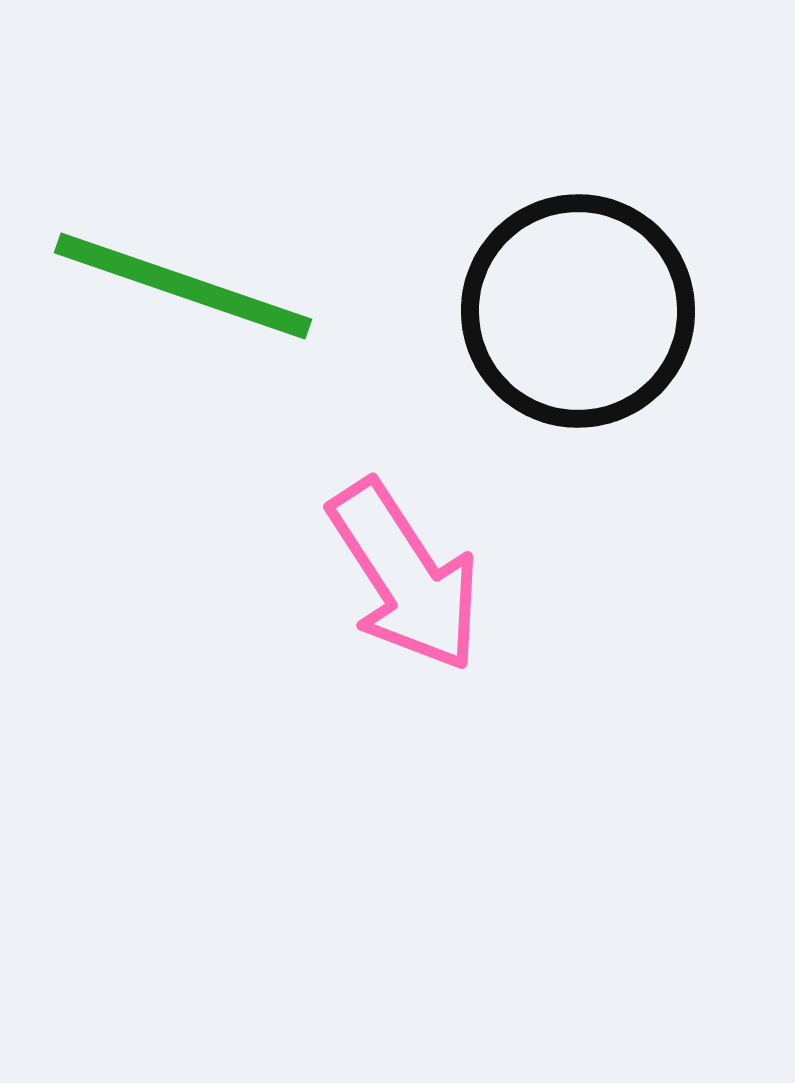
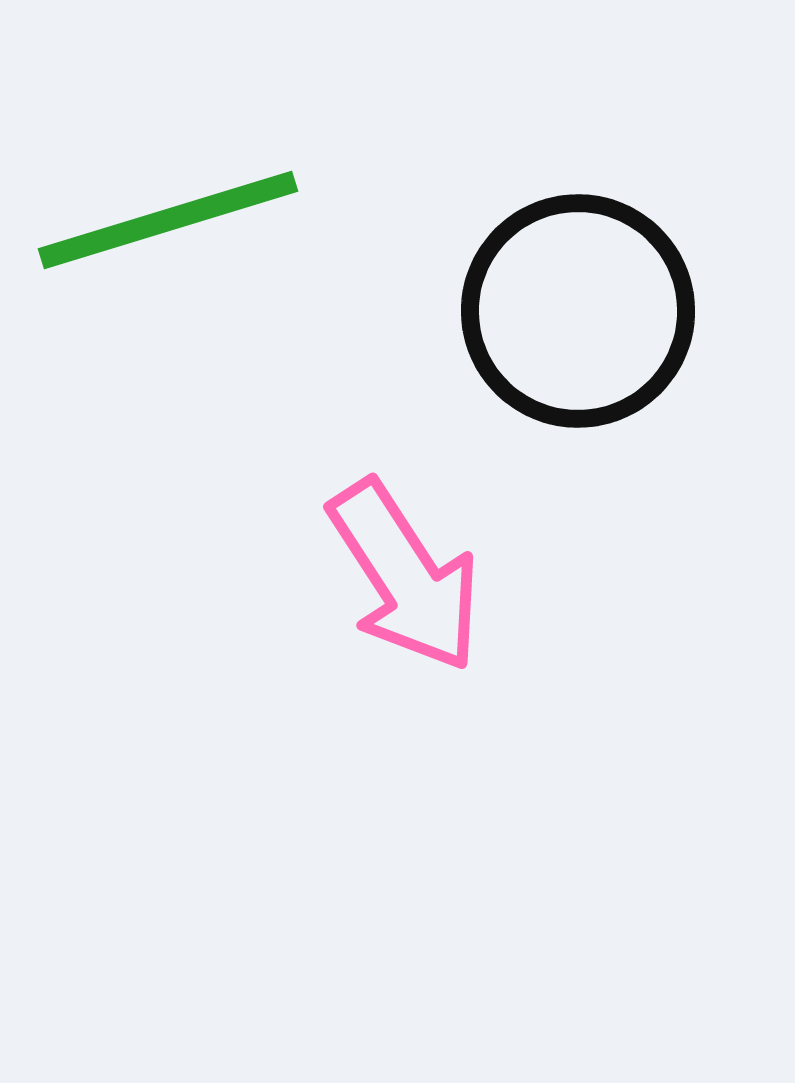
green line: moved 15 px left, 66 px up; rotated 36 degrees counterclockwise
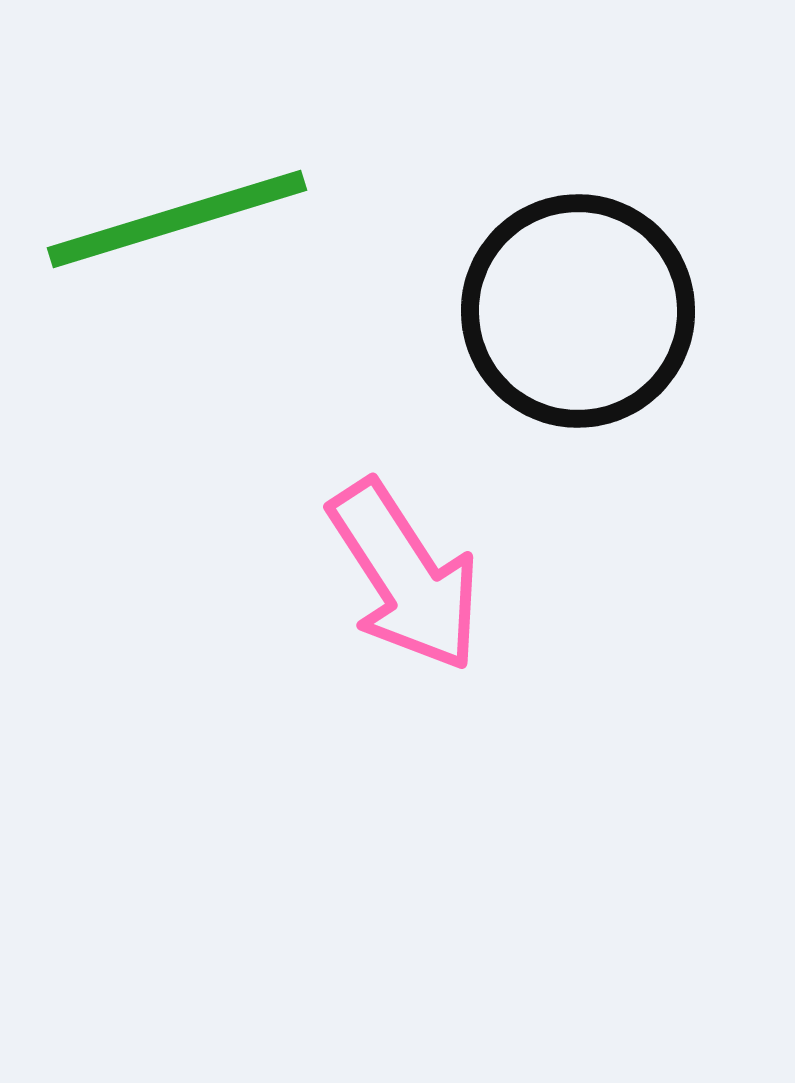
green line: moved 9 px right, 1 px up
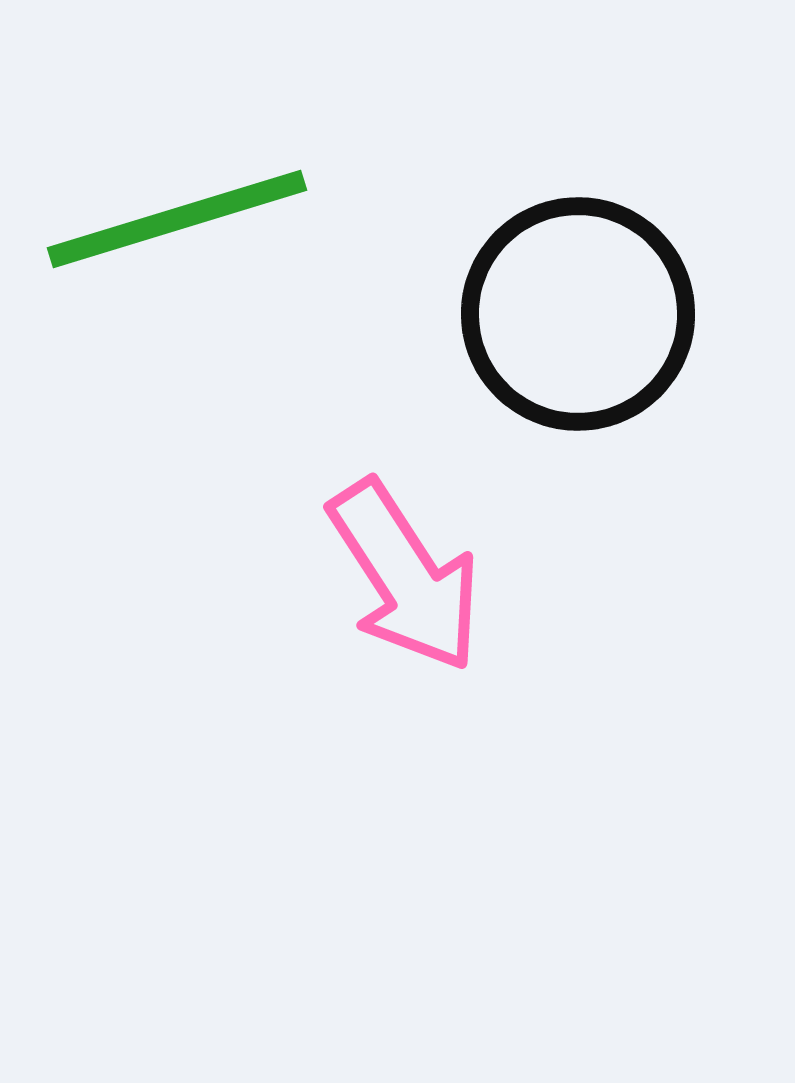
black circle: moved 3 px down
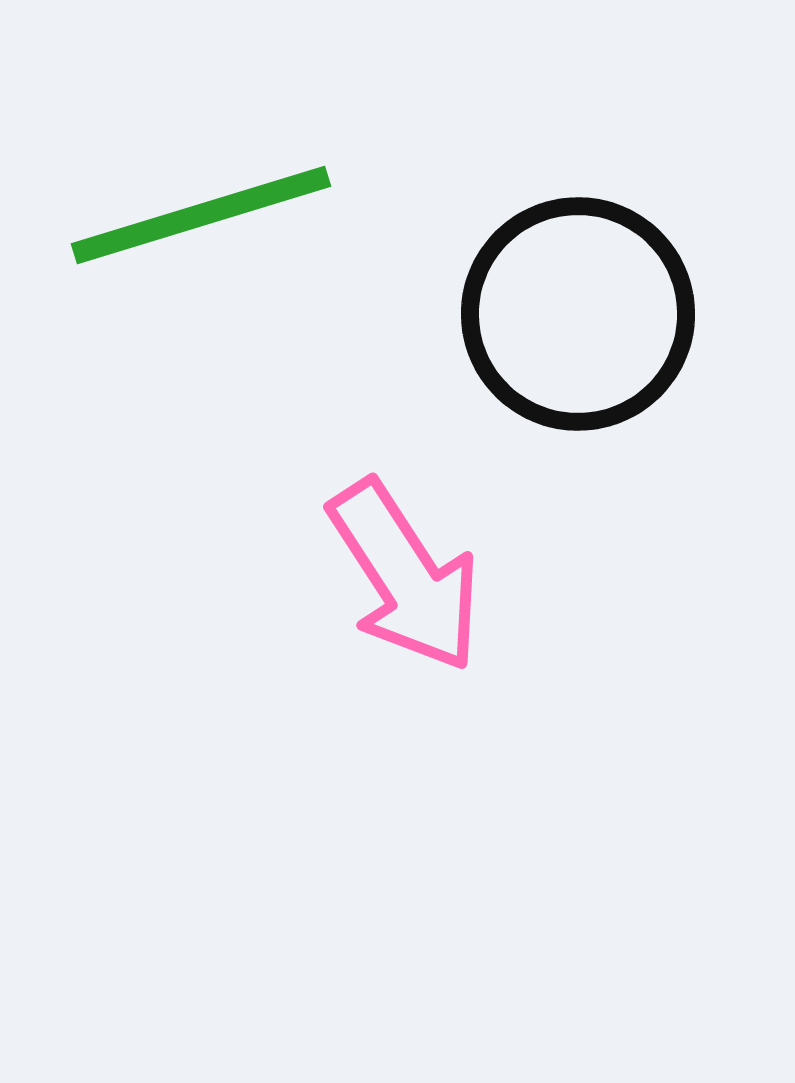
green line: moved 24 px right, 4 px up
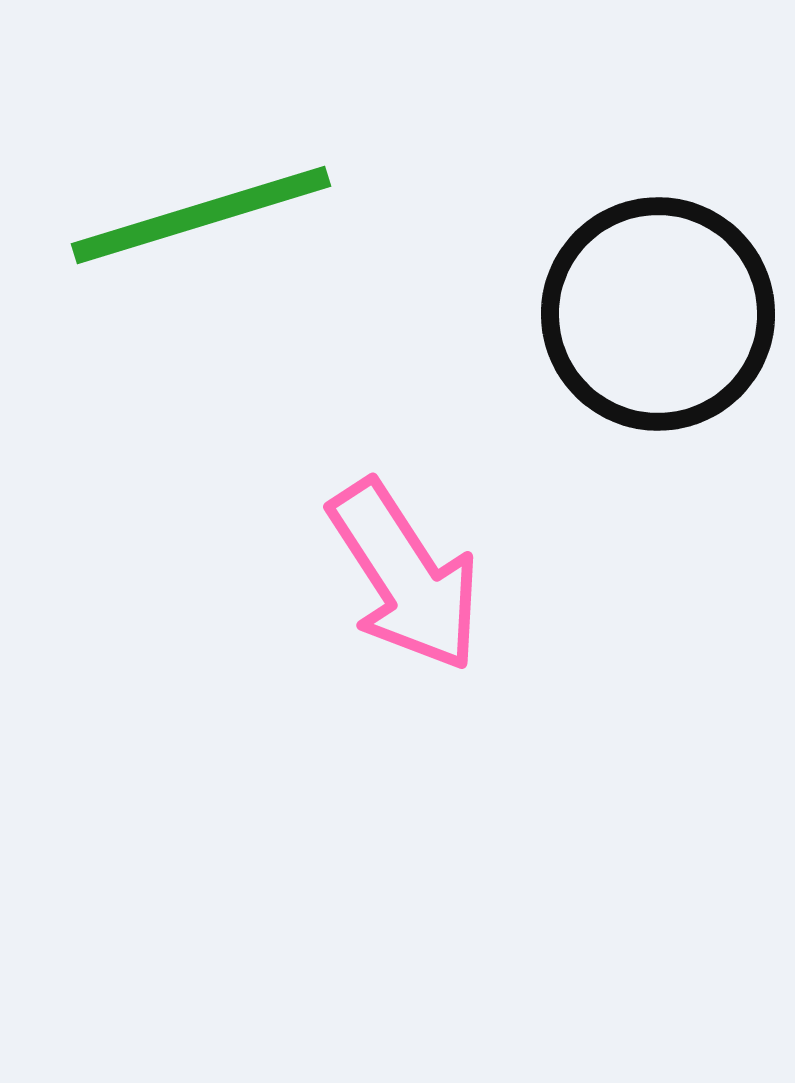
black circle: moved 80 px right
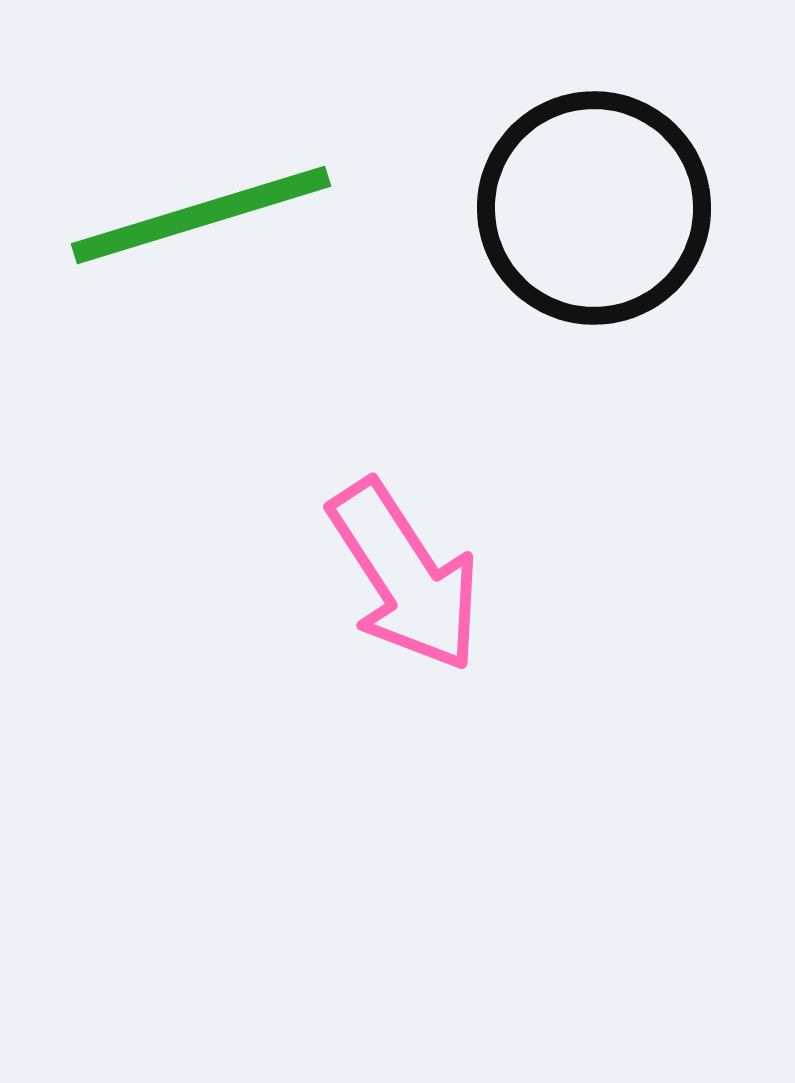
black circle: moved 64 px left, 106 px up
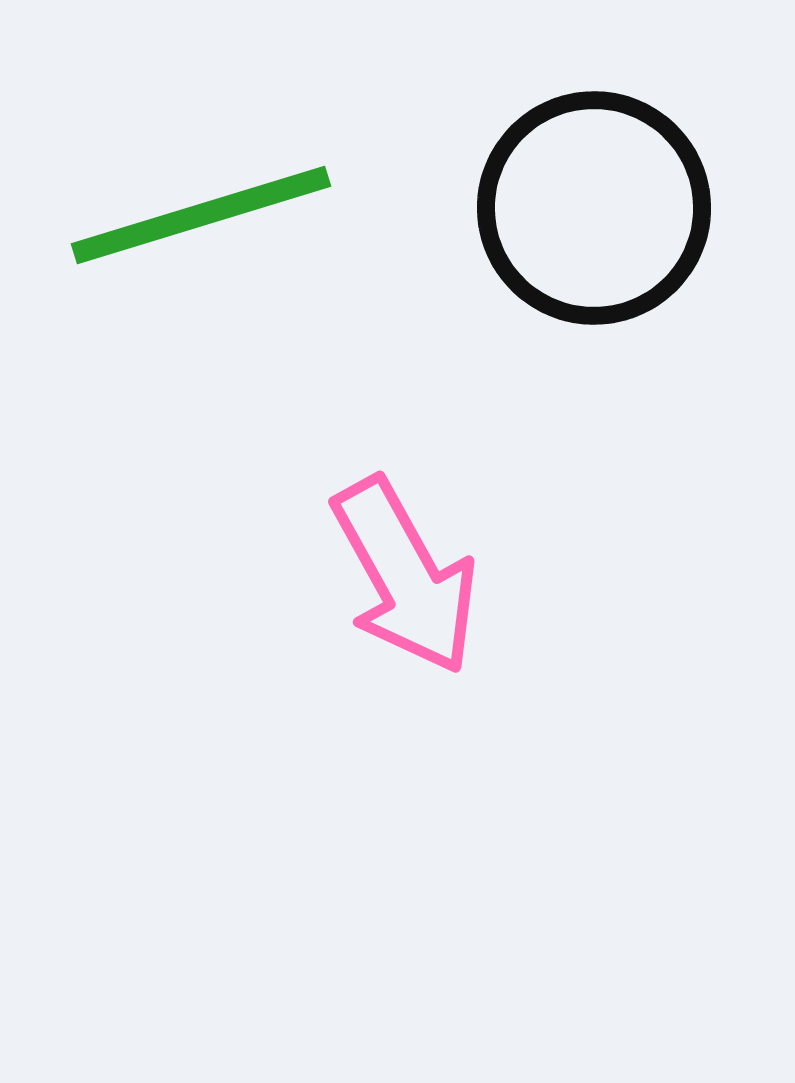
pink arrow: rotated 4 degrees clockwise
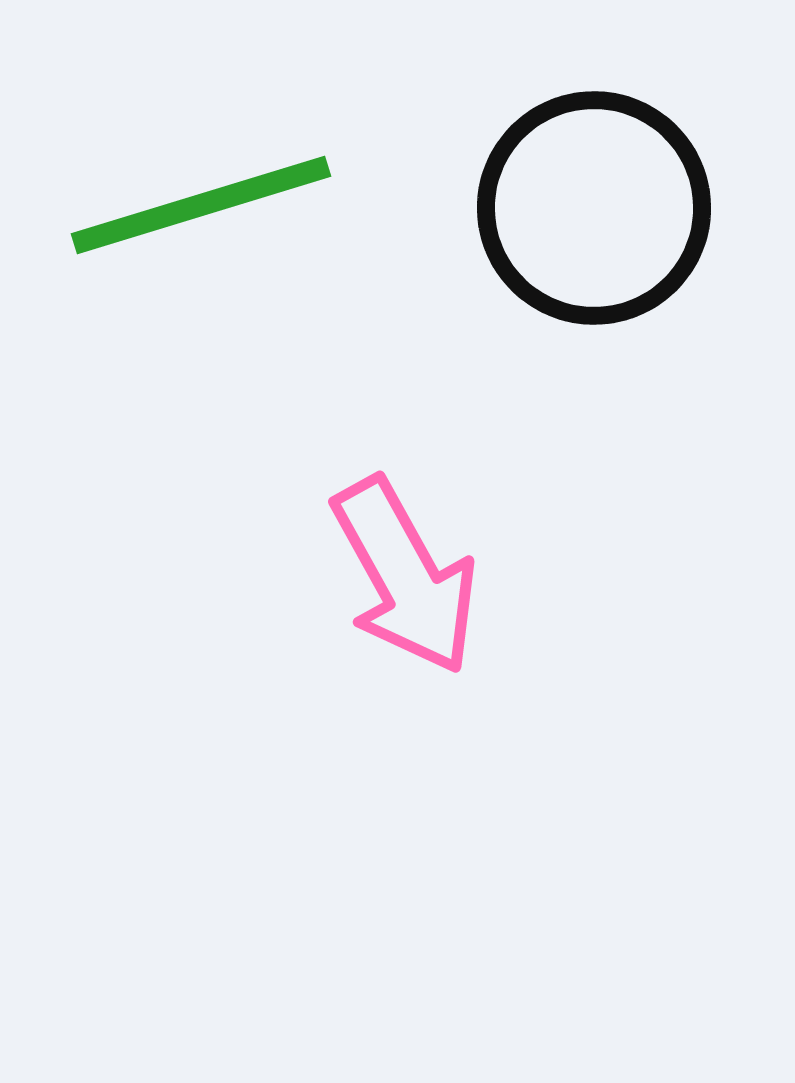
green line: moved 10 px up
